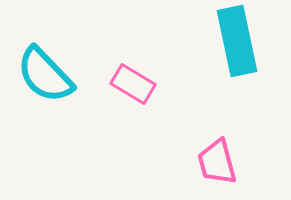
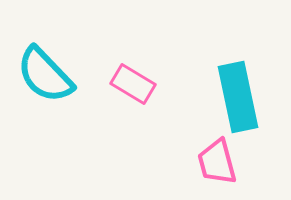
cyan rectangle: moved 1 px right, 56 px down
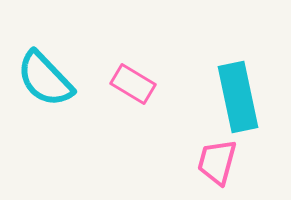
cyan semicircle: moved 4 px down
pink trapezoid: rotated 30 degrees clockwise
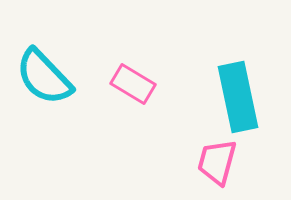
cyan semicircle: moved 1 px left, 2 px up
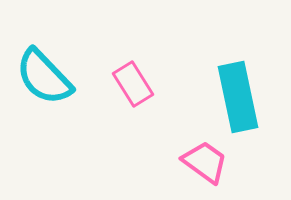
pink rectangle: rotated 27 degrees clockwise
pink trapezoid: moved 12 px left; rotated 111 degrees clockwise
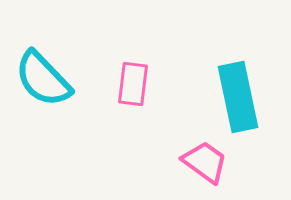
cyan semicircle: moved 1 px left, 2 px down
pink rectangle: rotated 39 degrees clockwise
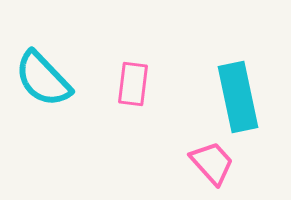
pink trapezoid: moved 7 px right, 1 px down; rotated 12 degrees clockwise
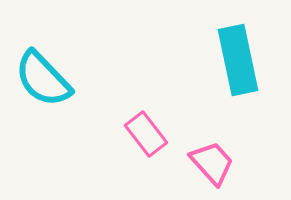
pink rectangle: moved 13 px right, 50 px down; rotated 45 degrees counterclockwise
cyan rectangle: moved 37 px up
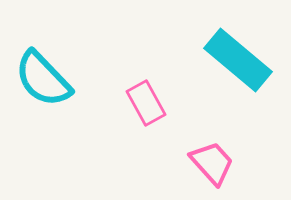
cyan rectangle: rotated 38 degrees counterclockwise
pink rectangle: moved 31 px up; rotated 9 degrees clockwise
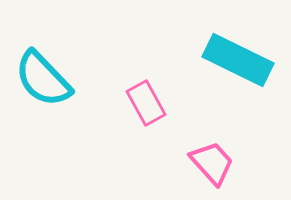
cyan rectangle: rotated 14 degrees counterclockwise
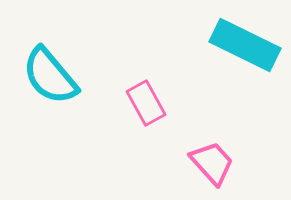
cyan rectangle: moved 7 px right, 15 px up
cyan semicircle: moved 7 px right, 3 px up; rotated 4 degrees clockwise
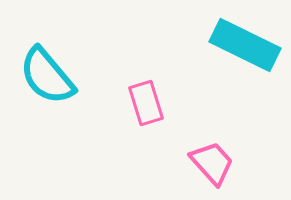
cyan semicircle: moved 3 px left
pink rectangle: rotated 12 degrees clockwise
